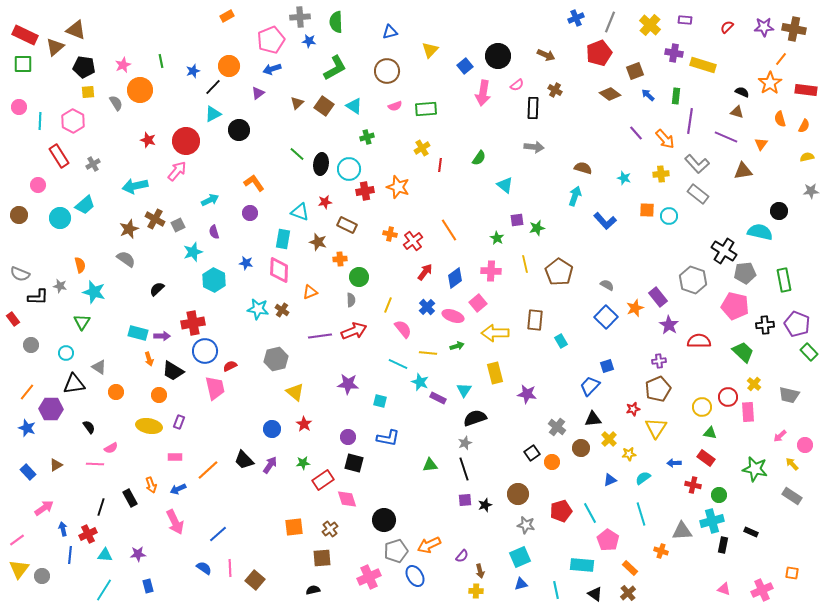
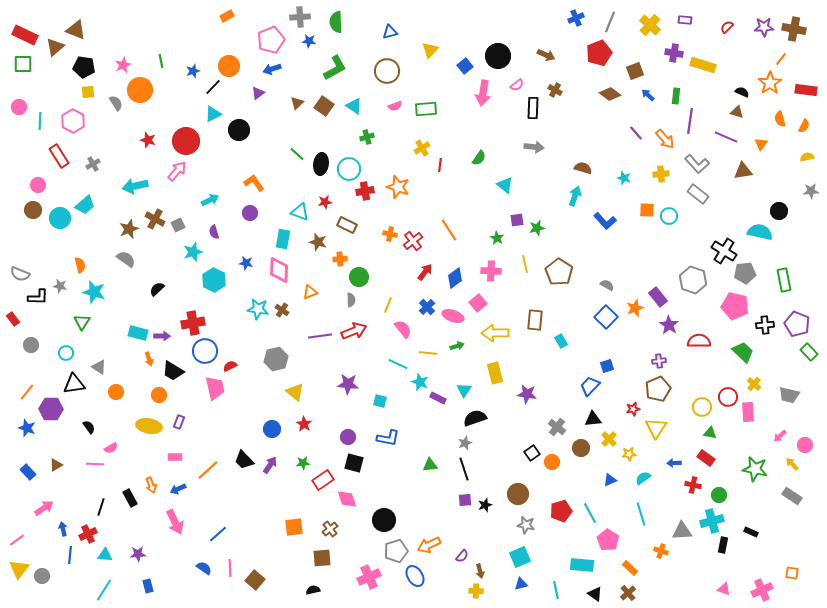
brown circle at (19, 215): moved 14 px right, 5 px up
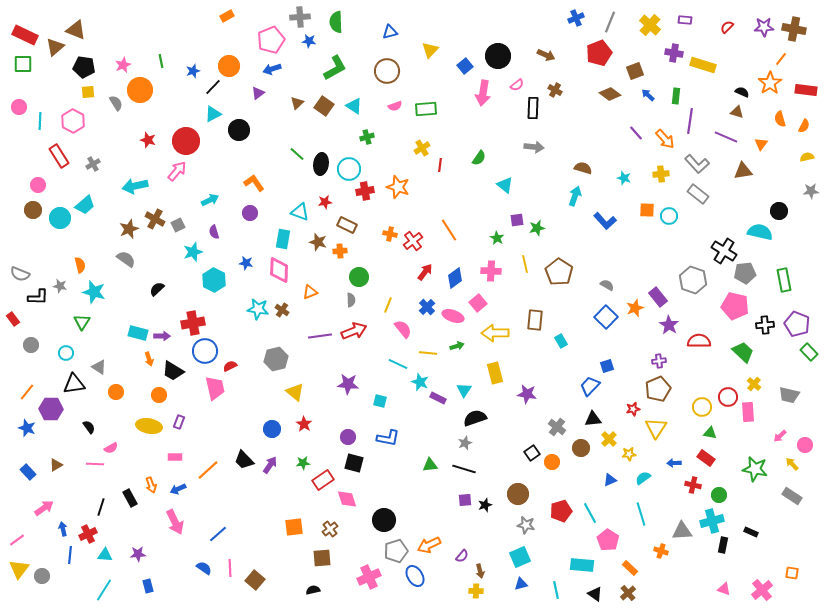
orange cross at (340, 259): moved 8 px up
black line at (464, 469): rotated 55 degrees counterclockwise
pink cross at (762, 590): rotated 15 degrees counterclockwise
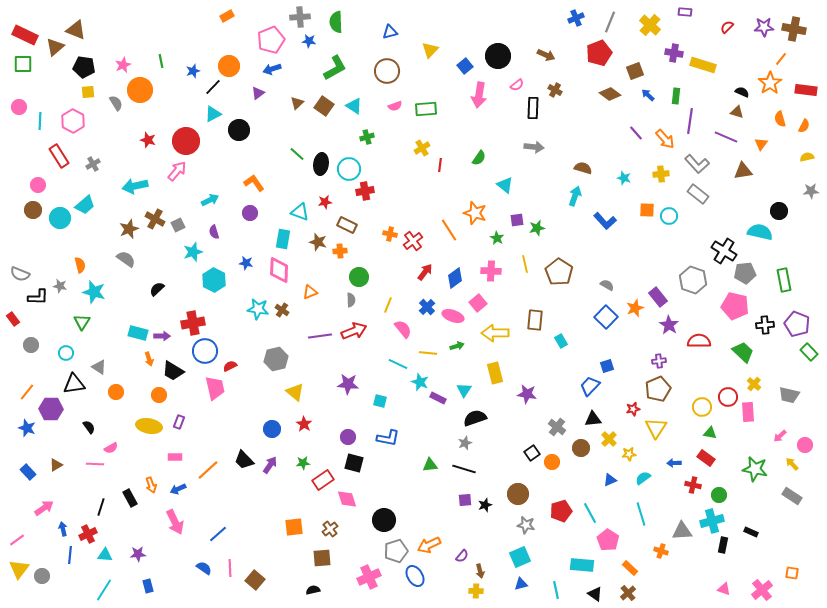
purple rectangle at (685, 20): moved 8 px up
pink arrow at (483, 93): moved 4 px left, 2 px down
orange star at (398, 187): moved 77 px right, 26 px down
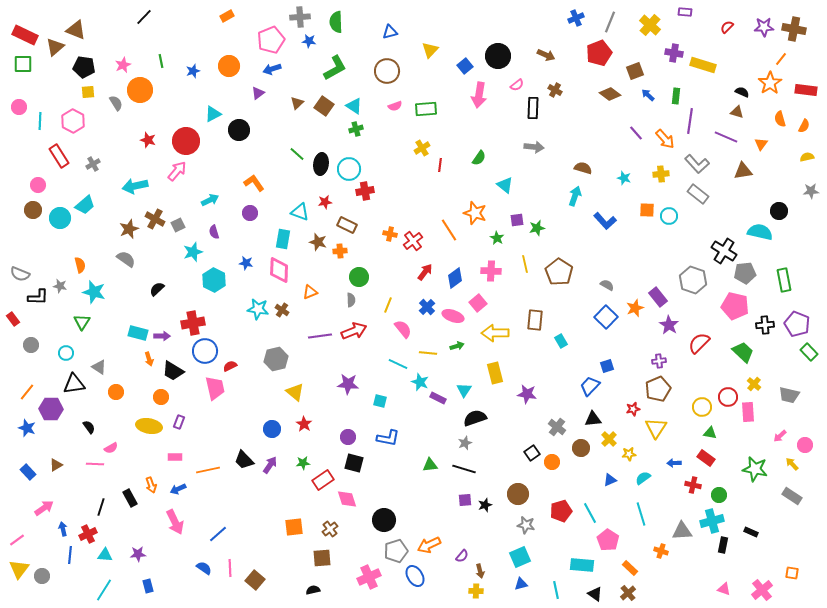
black line at (213, 87): moved 69 px left, 70 px up
green cross at (367, 137): moved 11 px left, 8 px up
red semicircle at (699, 341): moved 2 px down; rotated 45 degrees counterclockwise
orange circle at (159, 395): moved 2 px right, 2 px down
orange line at (208, 470): rotated 30 degrees clockwise
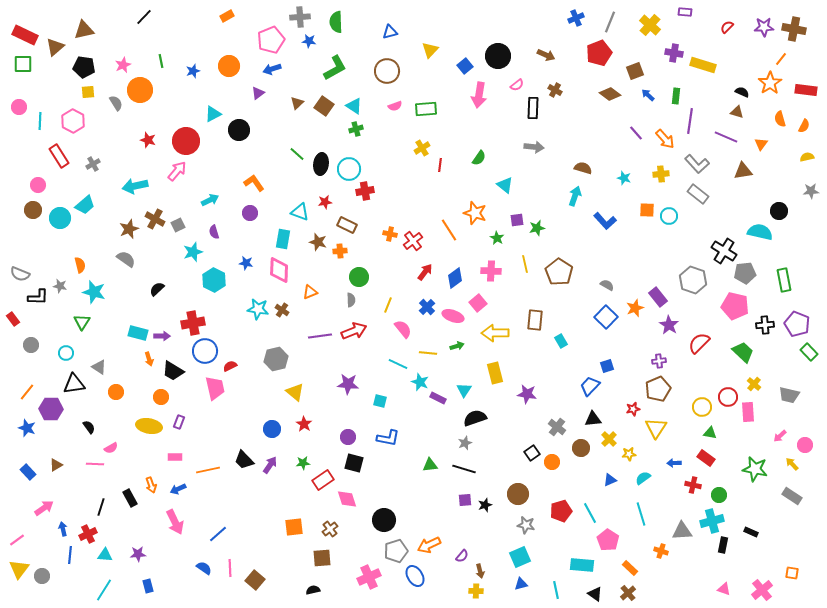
brown triangle at (76, 30): moved 8 px right; rotated 35 degrees counterclockwise
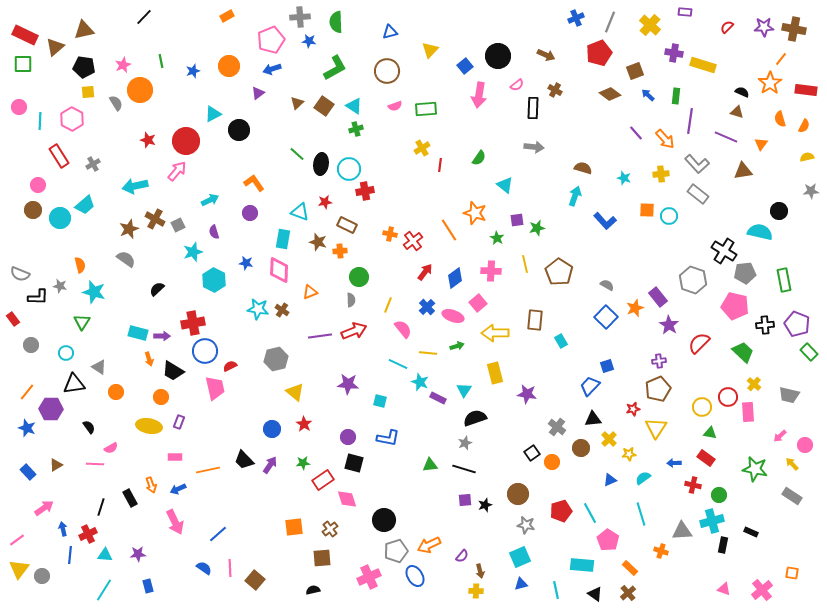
pink hexagon at (73, 121): moved 1 px left, 2 px up
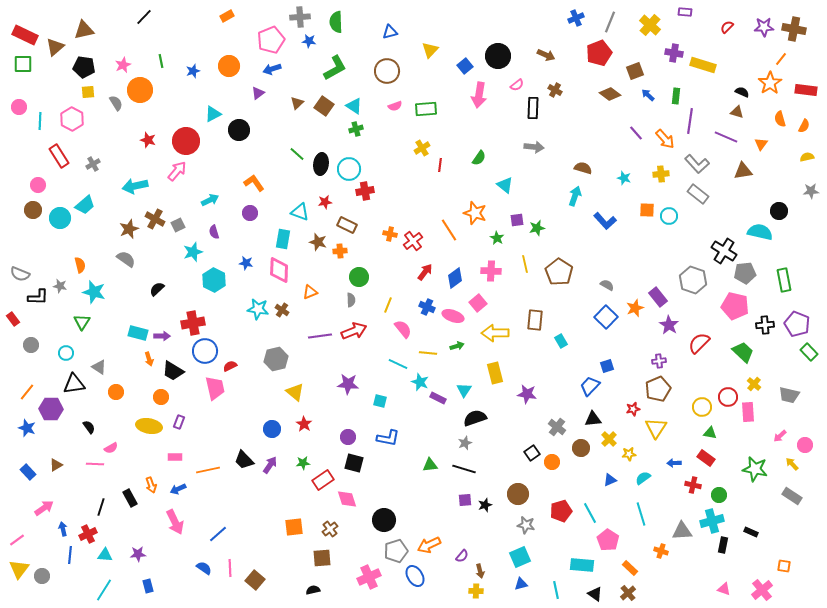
blue cross at (427, 307): rotated 21 degrees counterclockwise
orange square at (792, 573): moved 8 px left, 7 px up
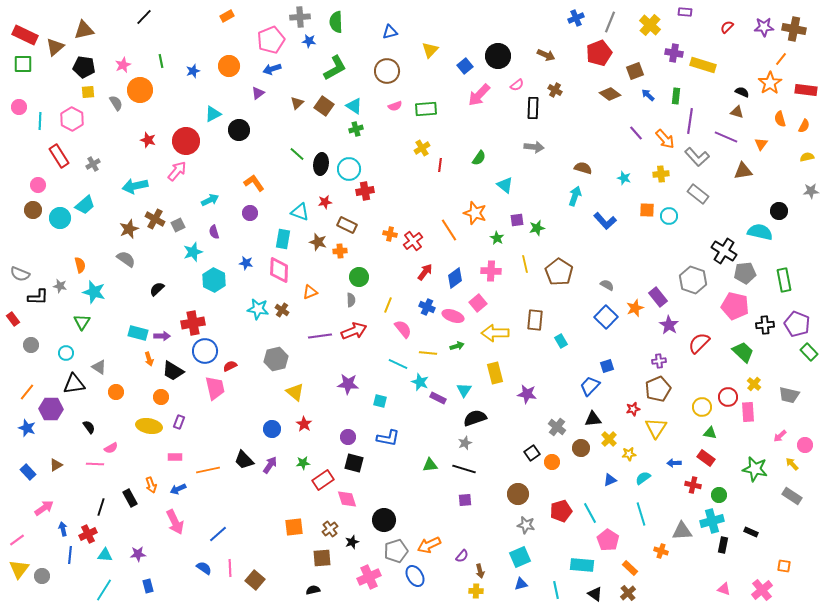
pink arrow at (479, 95): rotated 35 degrees clockwise
gray L-shape at (697, 164): moved 7 px up
black star at (485, 505): moved 133 px left, 37 px down
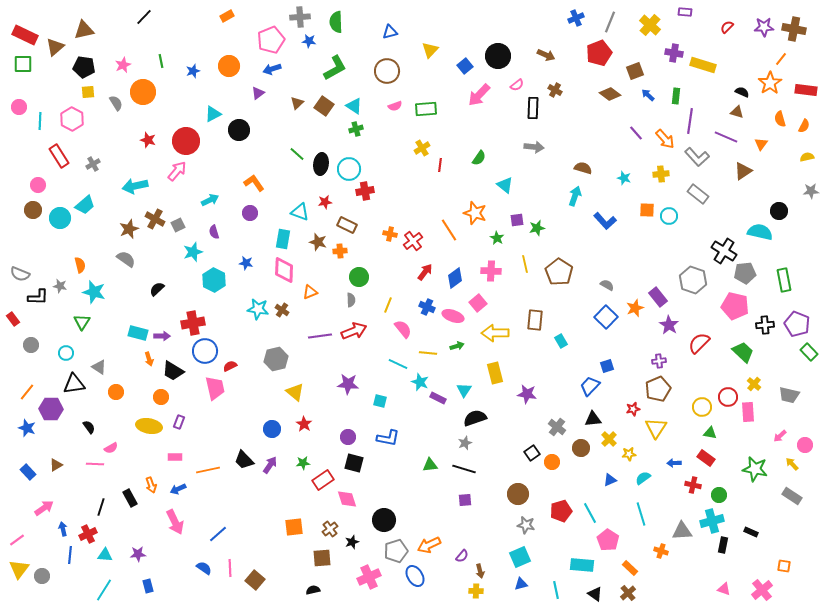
orange circle at (140, 90): moved 3 px right, 2 px down
brown triangle at (743, 171): rotated 24 degrees counterclockwise
pink diamond at (279, 270): moved 5 px right
